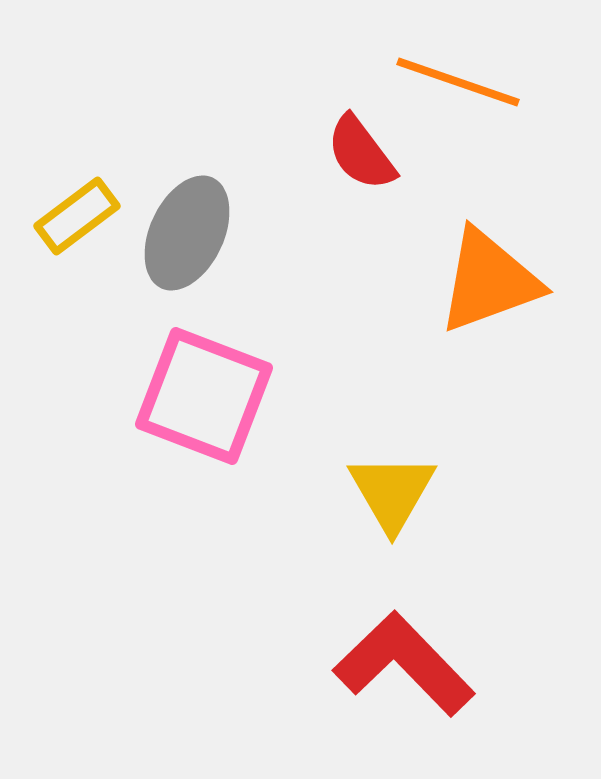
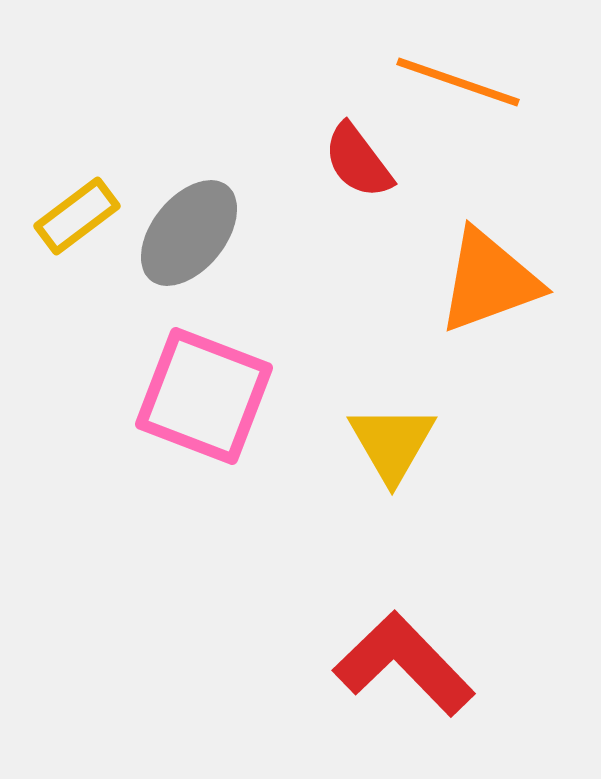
red semicircle: moved 3 px left, 8 px down
gray ellipse: moved 2 px right; rotated 14 degrees clockwise
yellow triangle: moved 49 px up
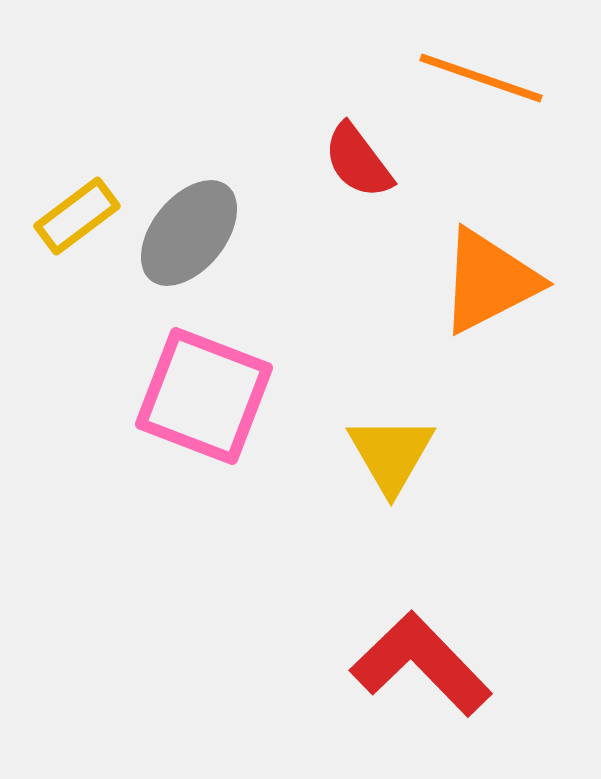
orange line: moved 23 px right, 4 px up
orange triangle: rotated 7 degrees counterclockwise
yellow triangle: moved 1 px left, 11 px down
red L-shape: moved 17 px right
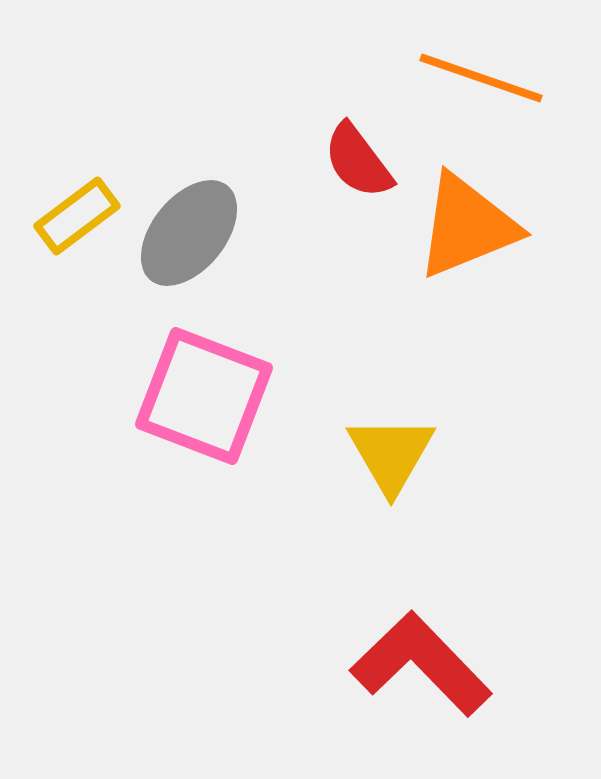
orange triangle: moved 22 px left, 55 px up; rotated 5 degrees clockwise
